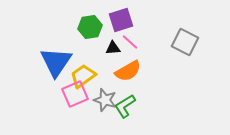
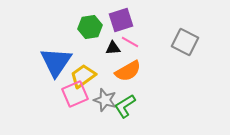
pink line: rotated 12 degrees counterclockwise
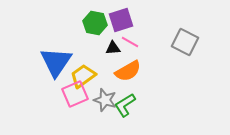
green hexagon: moved 5 px right, 4 px up; rotated 20 degrees clockwise
green L-shape: moved 1 px up
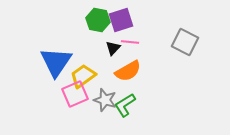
green hexagon: moved 3 px right, 3 px up
pink line: rotated 24 degrees counterclockwise
black triangle: rotated 42 degrees counterclockwise
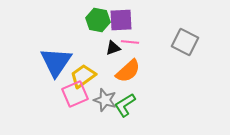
purple square: rotated 15 degrees clockwise
black triangle: rotated 28 degrees clockwise
orange semicircle: rotated 12 degrees counterclockwise
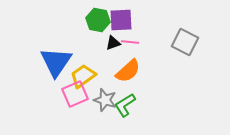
black triangle: moved 5 px up
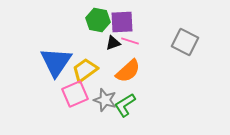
purple square: moved 1 px right, 2 px down
pink line: moved 1 px up; rotated 12 degrees clockwise
yellow trapezoid: moved 2 px right, 6 px up
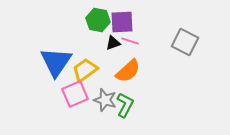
green L-shape: rotated 150 degrees clockwise
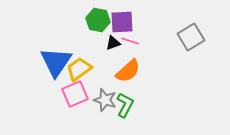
gray square: moved 6 px right, 5 px up; rotated 32 degrees clockwise
yellow trapezoid: moved 6 px left, 1 px up
